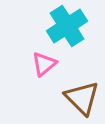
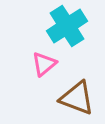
brown triangle: moved 5 px left; rotated 24 degrees counterclockwise
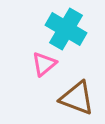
cyan cross: moved 1 px left, 3 px down; rotated 27 degrees counterclockwise
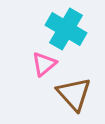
brown triangle: moved 3 px left, 4 px up; rotated 27 degrees clockwise
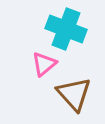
cyan cross: rotated 9 degrees counterclockwise
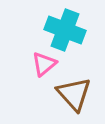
cyan cross: moved 1 px left, 1 px down
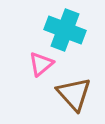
pink triangle: moved 3 px left
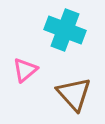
pink triangle: moved 16 px left, 6 px down
